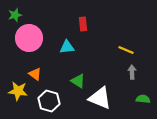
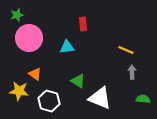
green star: moved 2 px right
yellow star: moved 1 px right
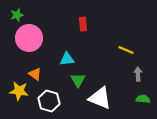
cyan triangle: moved 12 px down
gray arrow: moved 6 px right, 2 px down
green triangle: moved 1 px up; rotated 28 degrees clockwise
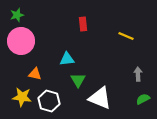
pink circle: moved 8 px left, 3 px down
yellow line: moved 14 px up
orange triangle: rotated 24 degrees counterclockwise
yellow star: moved 3 px right, 6 px down
green semicircle: rotated 32 degrees counterclockwise
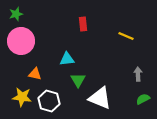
green star: moved 1 px left, 1 px up
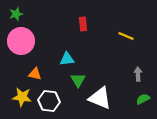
white hexagon: rotated 10 degrees counterclockwise
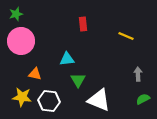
white triangle: moved 1 px left, 2 px down
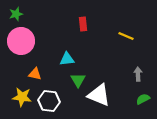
white triangle: moved 5 px up
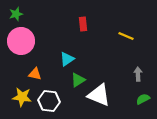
cyan triangle: rotated 28 degrees counterclockwise
green triangle: rotated 28 degrees clockwise
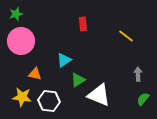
yellow line: rotated 14 degrees clockwise
cyan triangle: moved 3 px left, 1 px down
green semicircle: rotated 24 degrees counterclockwise
